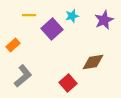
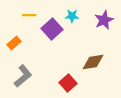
cyan star: rotated 16 degrees clockwise
orange rectangle: moved 1 px right, 2 px up
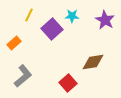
yellow line: rotated 64 degrees counterclockwise
purple star: moved 1 px right; rotated 18 degrees counterclockwise
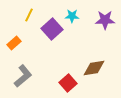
purple star: rotated 30 degrees counterclockwise
brown diamond: moved 1 px right, 6 px down
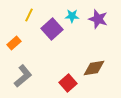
purple star: moved 7 px left, 1 px up; rotated 18 degrees clockwise
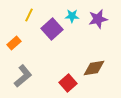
purple star: rotated 30 degrees counterclockwise
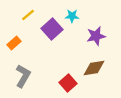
yellow line: moved 1 px left; rotated 24 degrees clockwise
purple star: moved 2 px left, 17 px down
gray L-shape: rotated 20 degrees counterclockwise
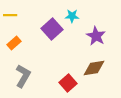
yellow line: moved 18 px left; rotated 40 degrees clockwise
purple star: rotated 30 degrees counterclockwise
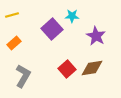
yellow line: moved 2 px right; rotated 16 degrees counterclockwise
brown diamond: moved 2 px left
red square: moved 1 px left, 14 px up
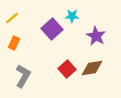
yellow line: moved 3 px down; rotated 24 degrees counterclockwise
orange rectangle: rotated 24 degrees counterclockwise
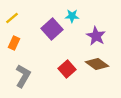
brown diamond: moved 5 px right, 4 px up; rotated 45 degrees clockwise
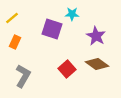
cyan star: moved 2 px up
purple square: rotated 30 degrees counterclockwise
orange rectangle: moved 1 px right, 1 px up
